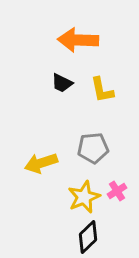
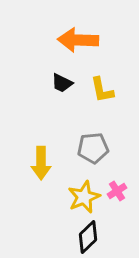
yellow arrow: rotated 72 degrees counterclockwise
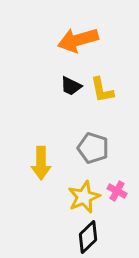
orange arrow: rotated 18 degrees counterclockwise
black trapezoid: moved 9 px right, 3 px down
gray pentagon: rotated 24 degrees clockwise
pink cross: rotated 30 degrees counterclockwise
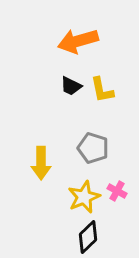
orange arrow: moved 1 px down
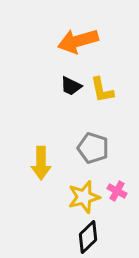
yellow star: rotated 8 degrees clockwise
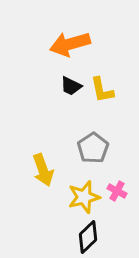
orange arrow: moved 8 px left, 3 px down
gray pentagon: rotated 20 degrees clockwise
yellow arrow: moved 2 px right, 7 px down; rotated 20 degrees counterclockwise
